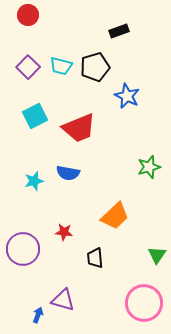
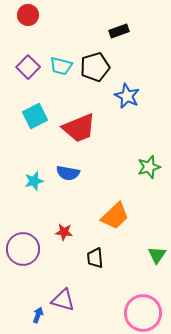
pink circle: moved 1 px left, 10 px down
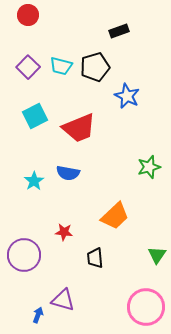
cyan star: rotated 18 degrees counterclockwise
purple circle: moved 1 px right, 6 px down
pink circle: moved 3 px right, 6 px up
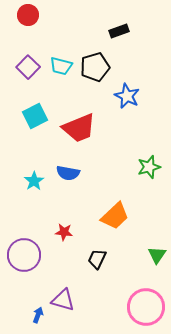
black trapezoid: moved 2 px right, 1 px down; rotated 30 degrees clockwise
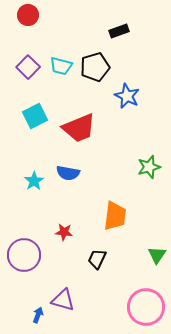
orange trapezoid: rotated 40 degrees counterclockwise
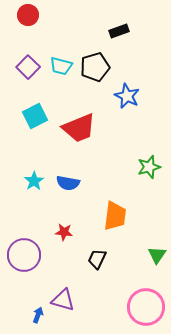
blue semicircle: moved 10 px down
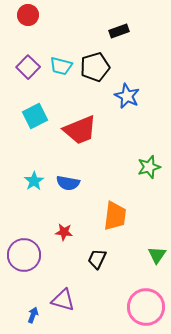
red trapezoid: moved 1 px right, 2 px down
blue arrow: moved 5 px left
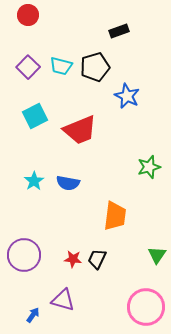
red star: moved 9 px right, 27 px down
blue arrow: rotated 14 degrees clockwise
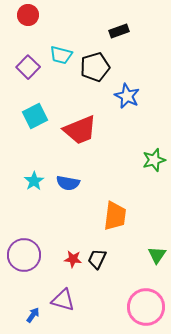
cyan trapezoid: moved 11 px up
green star: moved 5 px right, 7 px up
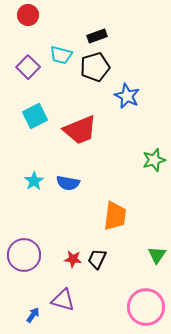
black rectangle: moved 22 px left, 5 px down
